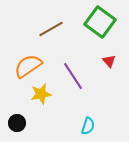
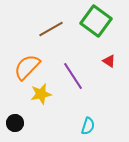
green square: moved 4 px left, 1 px up
red triangle: rotated 16 degrees counterclockwise
orange semicircle: moved 1 px left, 1 px down; rotated 12 degrees counterclockwise
black circle: moved 2 px left
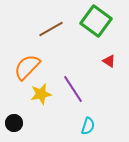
purple line: moved 13 px down
black circle: moved 1 px left
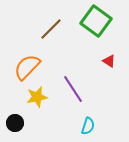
brown line: rotated 15 degrees counterclockwise
yellow star: moved 4 px left, 3 px down
black circle: moved 1 px right
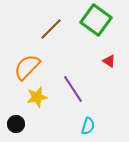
green square: moved 1 px up
black circle: moved 1 px right, 1 px down
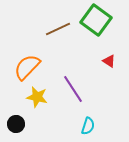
brown line: moved 7 px right; rotated 20 degrees clockwise
yellow star: rotated 25 degrees clockwise
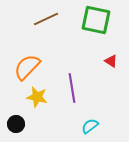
green square: rotated 24 degrees counterclockwise
brown line: moved 12 px left, 10 px up
red triangle: moved 2 px right
purple line: moved 1 px left, 1 px up; rotated 24 degrees clockwise
cyan semicircle: moved 2 px right; rotated 144 degrees counterclockwise
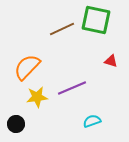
brown line: moved 16 px right, 10 px down
red triangle: rotated 16 degrees counterclockwise
purple line: rotated 76 degrees clockwise
yellow star: rotated 20 degrees counterclockwise
cyan semicircle: moved 2 px right, 5 px up; rotated 18 degrees clockwise
